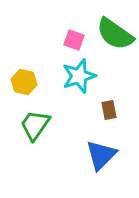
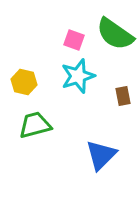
cyan star: moved 1 px left
brown rectangle: moved 14 px right, 14 px up
green trapezoid: rotated 40 degrees clockwise
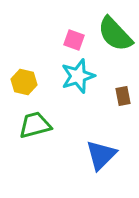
green semicircle: rotated 12 degrees clockwise
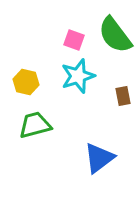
green semicircle: moved 1 px down; rotated 6 degrees clockwise
yellow hexagon: moved 2 px right
blue triangle: moved 2 px left, 3 px down; rotated 8 degrees clockwise
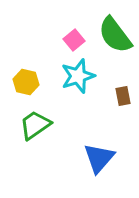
pink square: rotated 30 degrees clockwise
green trapezoid: rotated 20 degrees counterclockwise
blue triangle: rotated 12 degrees counterclockwise
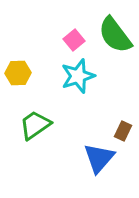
yellow hexagon: moved 8 px left, 9 px up; rotated 15 degrees counterclockwise
brown rectangle: moved 35 px down; rotated 36 degrees clockwise
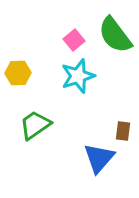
brown rectangle: rotated 18 degrees counterclockwise
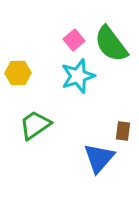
green semicircle: moved 4 px left, 9 px down
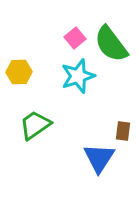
pink square: moved 1 px right, 2 px up
yellow hexagon: moved 1 px right, 1 px up
blue triangle: rotated 8 degrees counterclockwise
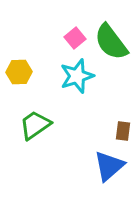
green semicircle: moved 2 px up
cyan star: moved 1 px left
blue triangle: moved 10 px right, 8 px down; rotated 16 degrees clockwise
